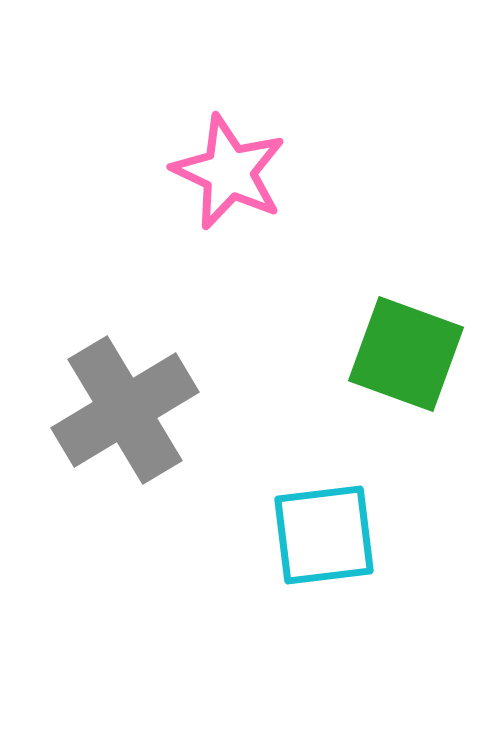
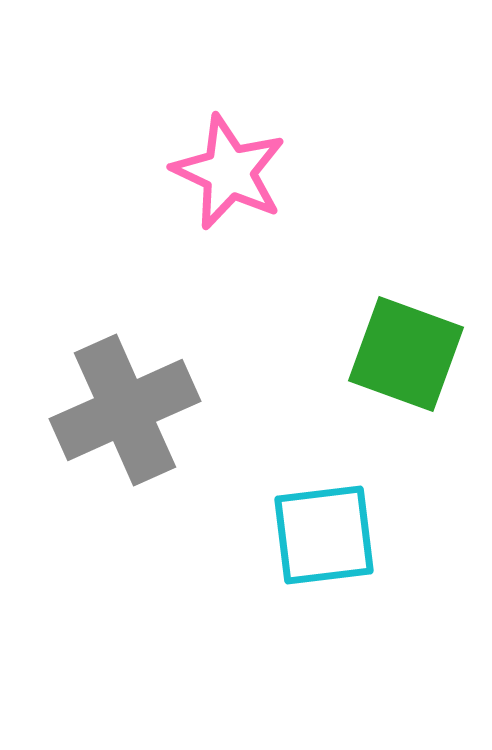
gray cross: rotated 7 degrees clockwise
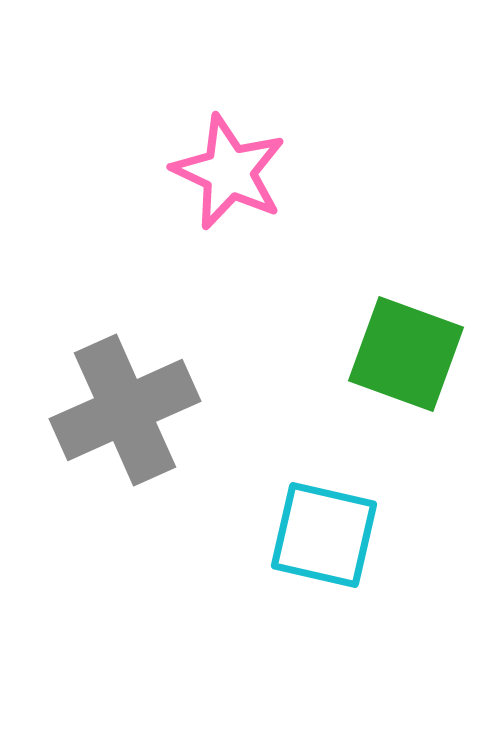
cyan square: rotated 20 degrees clockwise
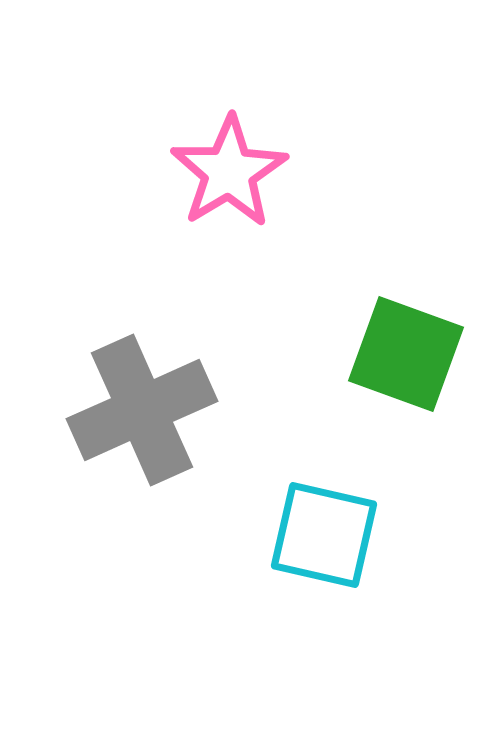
pink star: rotated 16 degrees clockwise
gray cross: moved 17 px right
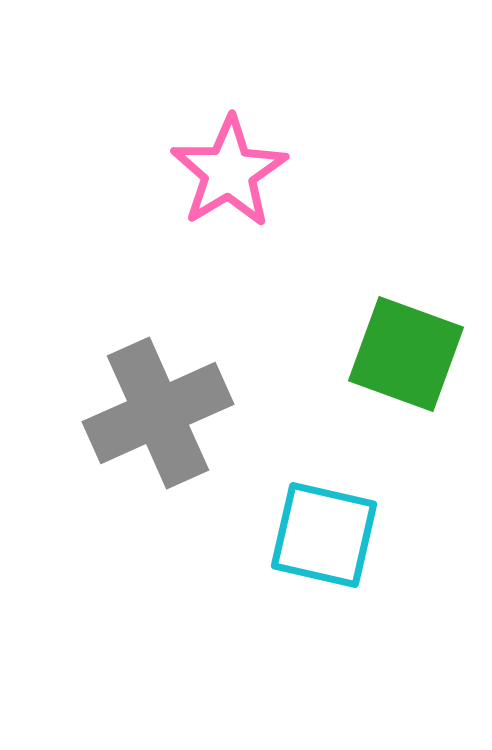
gray cross: moved 16 px right, 3 px down
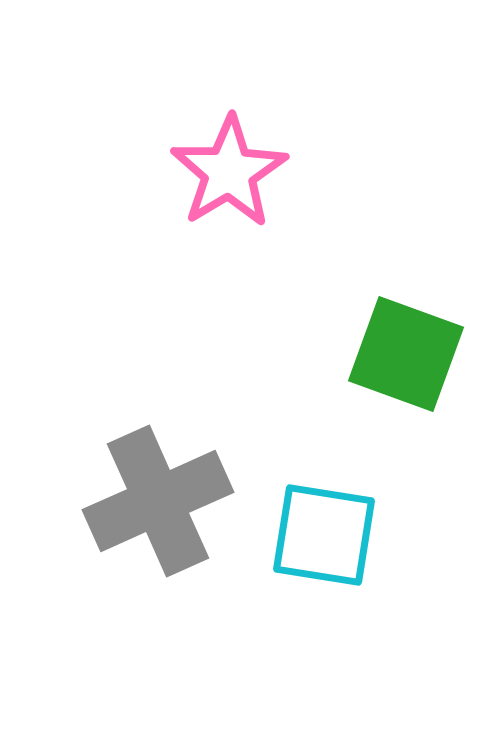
gray cross: moved 88 px down
cyan square: rotated 4 degrees counterclockwise
